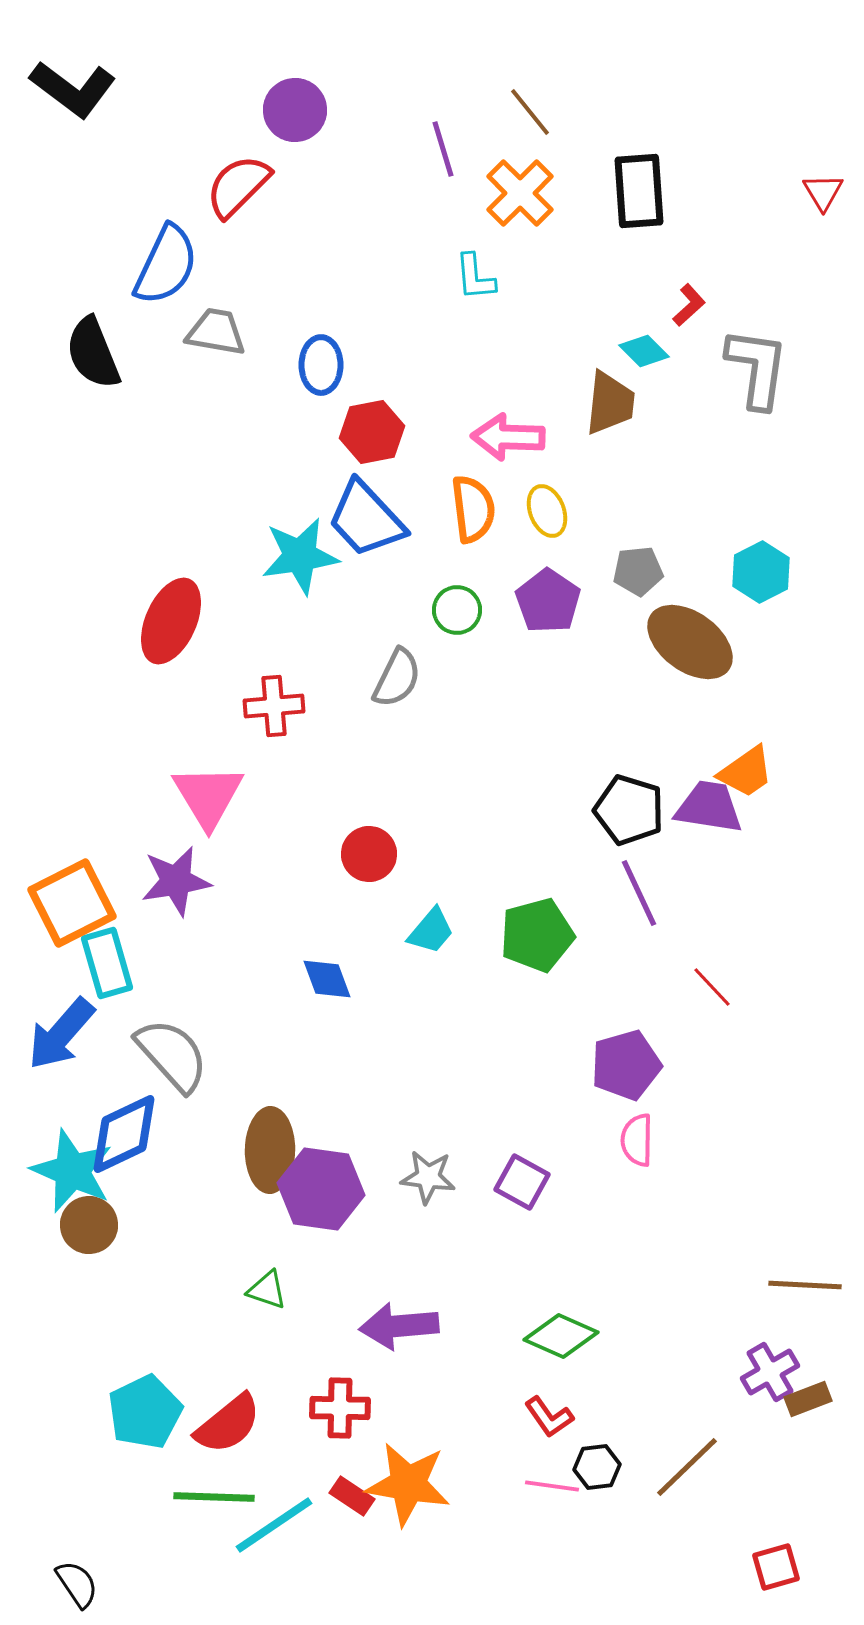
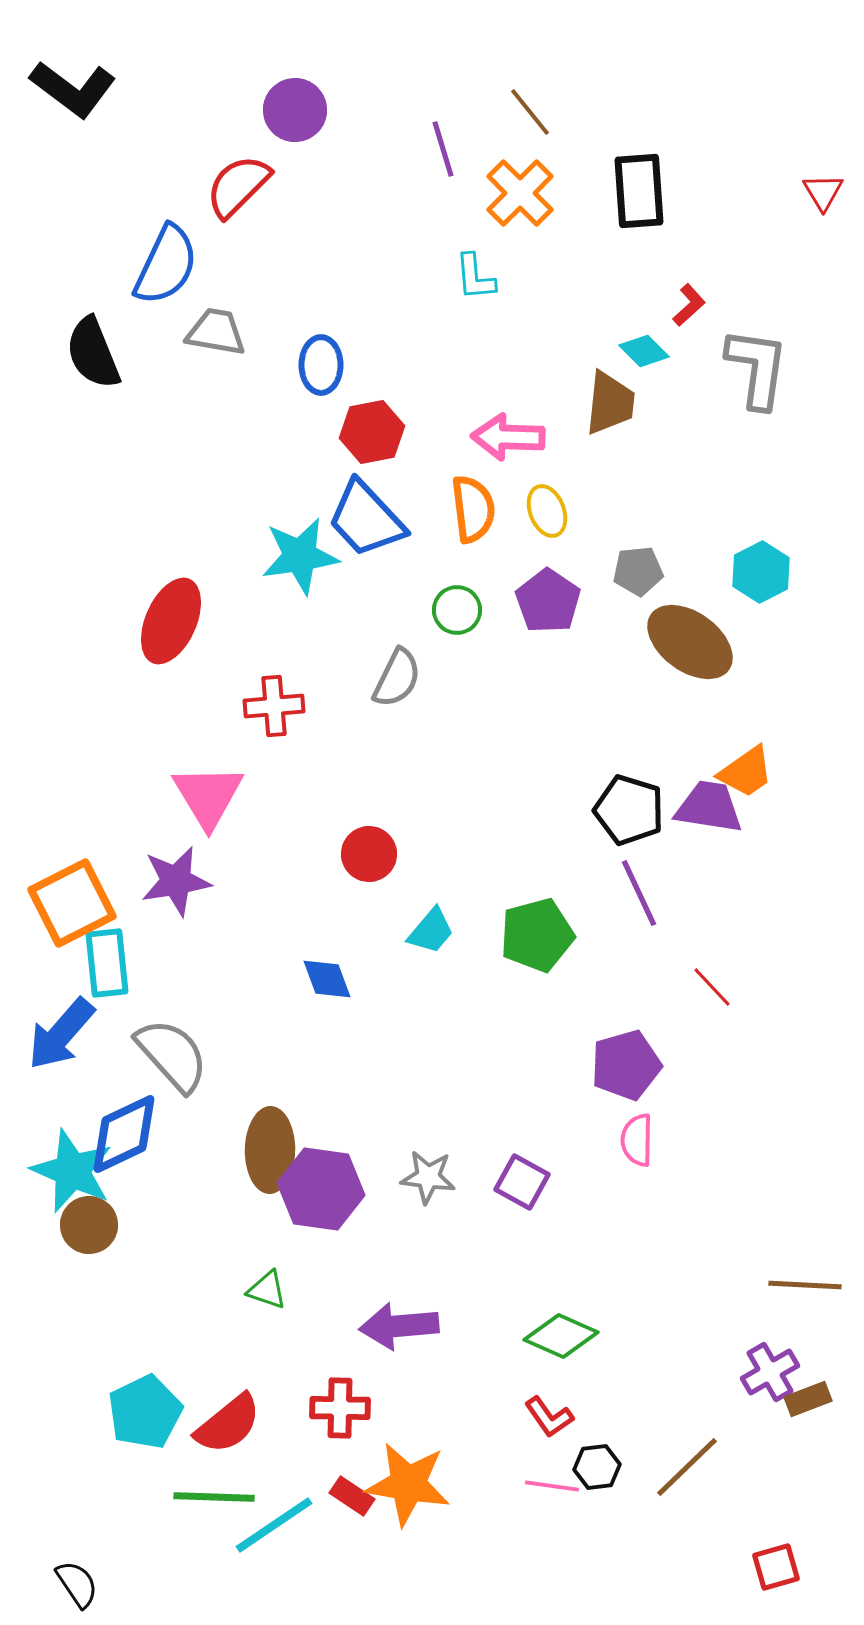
cyan rectangle at (107, 963): rotated 10 degrees clockwise
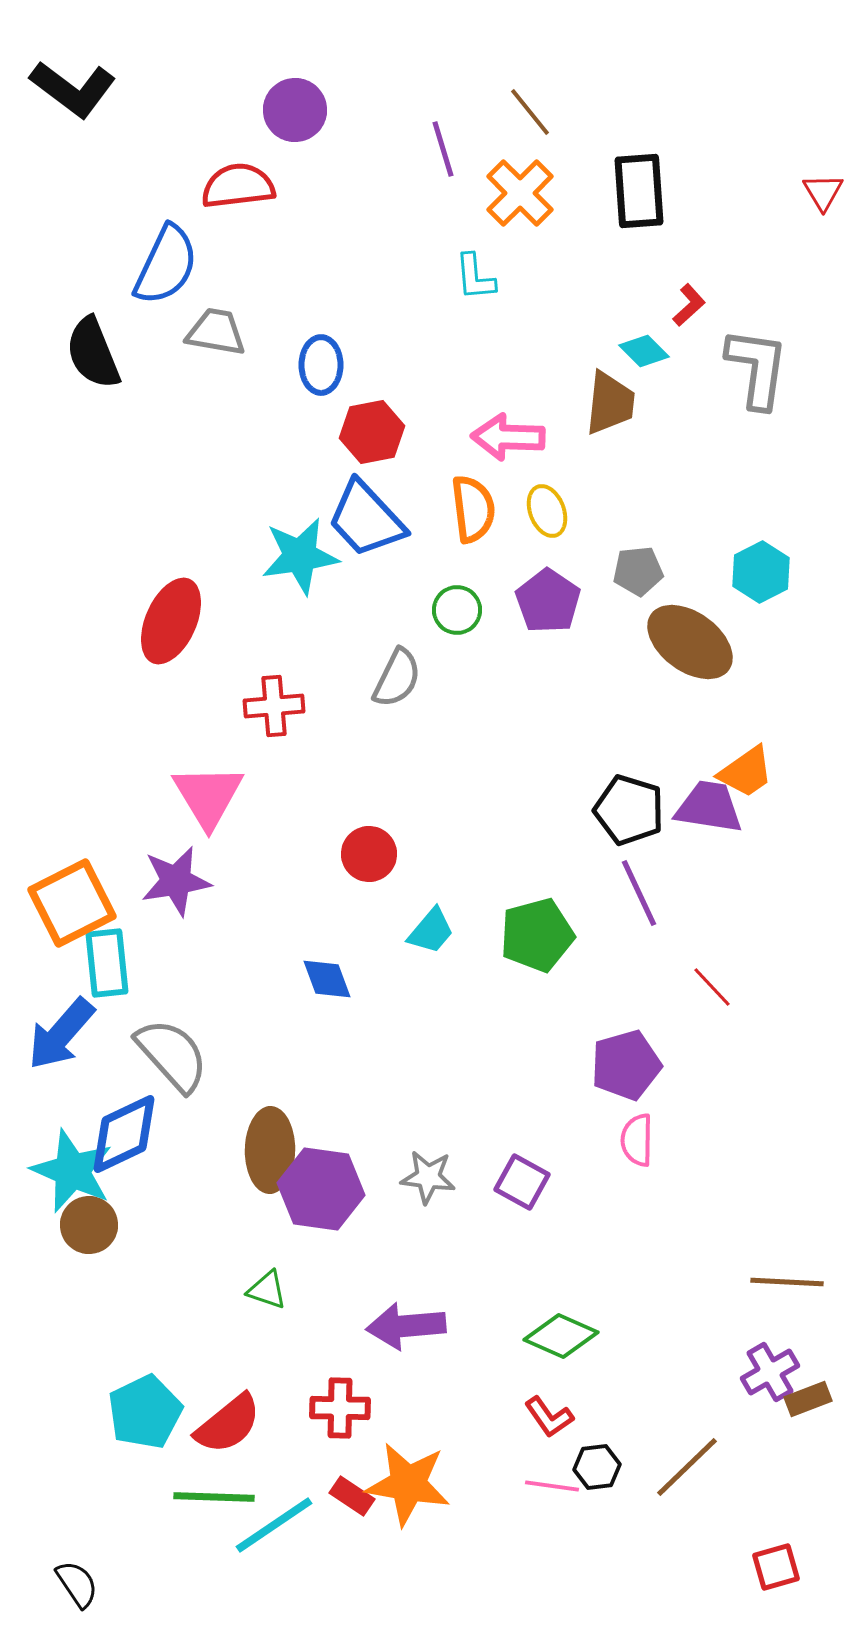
red semicircle at (238, 186): rotated 38 degrees clockwise
brown line at (805, 1285): moved 18 px left, 3 px up
purple arrow at (399, 1326): moved 7 px right
